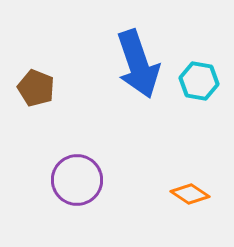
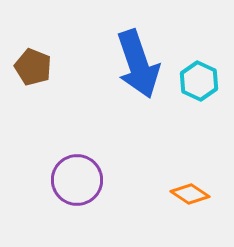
cyan hexagon: rotated 15 degrees clockwise
brown pentagon: moved 3 px left, 21 px up
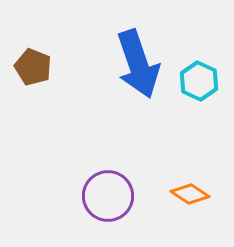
purple circle: moved 31 px right, 16 px down
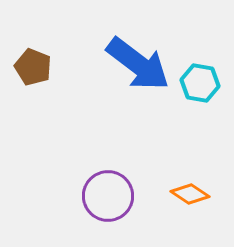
blue arrow: rotated 34 degrees counterclockwise
cyan hexagon: moved 1 px right, 2 px down; rotated 15 degrees counterclockwise
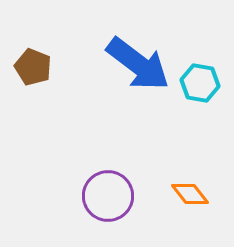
orange diamond: rotated 18 degrees clockwise
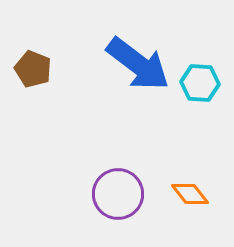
brown pentagon: moved 2 px down
cyan hexagon: rotated 6 degrees counterclockwise
purple circle: moved 10 px right, 2 px up
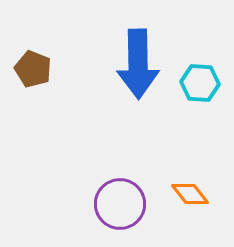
blue arrow: rotated 52 degrees clockwise
purple circle: moved 2 px right, 10 px down
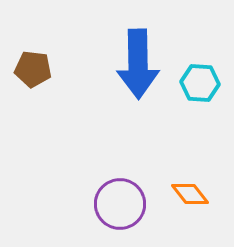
brown pentagon: rotated 15 degrees counterclockwise
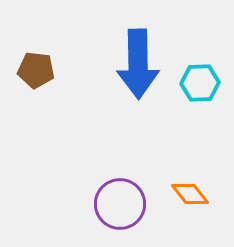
brown pentagon: moved 3 px right, 1 px down
cyan hexagon: rotated 6 degrees counterclockwise
